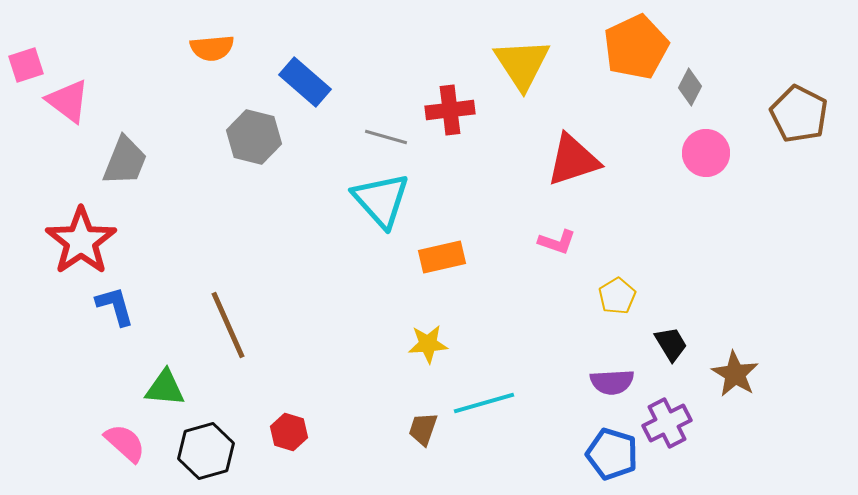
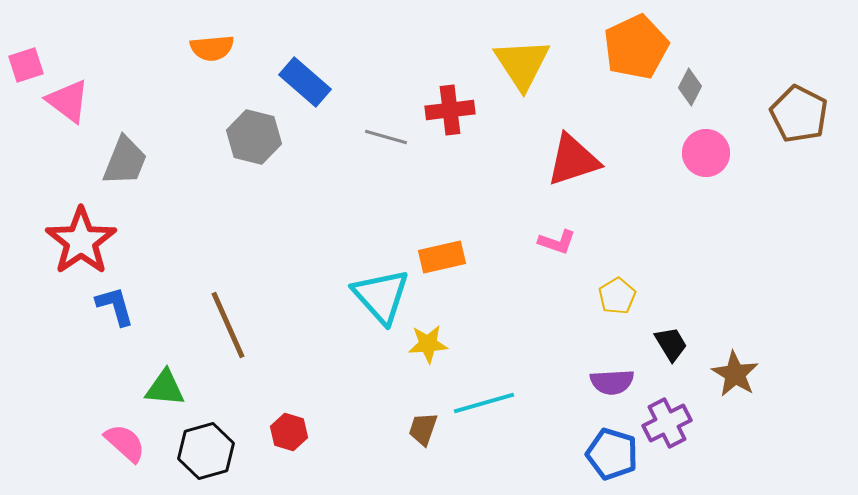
cyan triangle: moved 96 px down
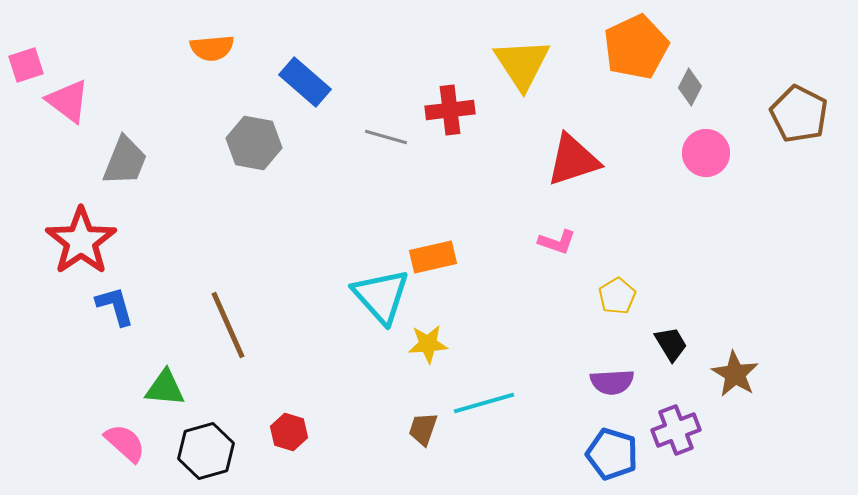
gray hexagon: moved 6 px down; rotated 4 degrees counterclockwise
orange rectangle: moved 9 px left
purple cross: moved 9 px right, 7 px down; rotated 6 degrees clockwise
